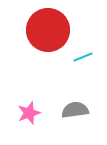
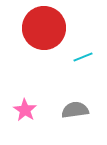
red circle: moved 4 px left, 2 px up
pink star: moved 4 px left, 3 px up; rotated 20 degrees counterclockwise
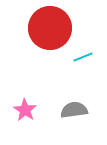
red circle: moved 6 px right
gray semicircle: moved 1 px left
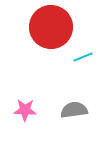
red circle: moved 1 px right, 1 px up
pink star: rotated 30 degrees counterclockwise
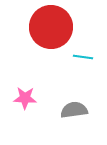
cyan line: rotated 30 degrees clockwise
pink star: moved 12 px up
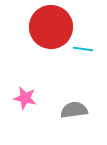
cyan line: moved 8 px up
pink star: rotated 10 degrees clockwise
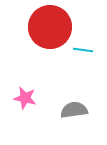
red circle: moved 1 px left
cyan line: moved 1 px down
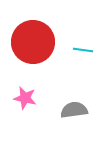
red circle: moved 17 px left, 15 px down
